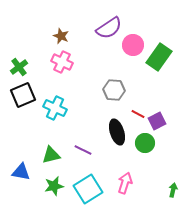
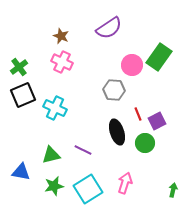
pink circle: moved 1 px left, 20 px down
red line: rotated 40 degrees clockwise
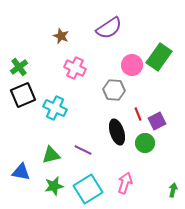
pink cross: moved 13 px right, 6 px down
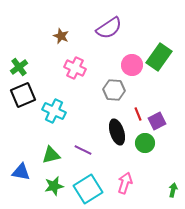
cyan cross: moved 1 px left, 3 px down
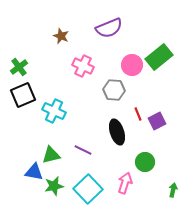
purple semicircle: rotated 12 degrees clockwise
green rectangle: rotated 16 degrees clockwise
pink cross: moved 8 px right, 2 px up
green circle: moved 19 px down
blue triangle: moved 13 px right
cyan square: rotated 12 degrees counterclockwise
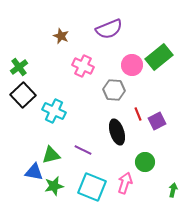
purple semicircle: moved 1 px down
black square: rotated 20 degrees counterclockwise
cyan square: moved 4 px right, 2 px up; rotated 24 degrees counterclockwise
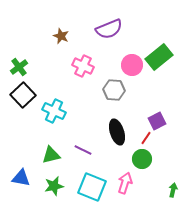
red line: moved 8 px right, 24 px down; rotated 56 degrees clockwise
green circle: moved 3 px left, 3 px up
blue triangle: moved 13 px left, 6 px down
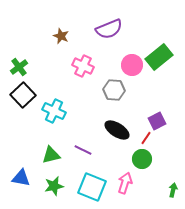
black ellipse: moved 2 px up; rotated 40 degrees counterclockwise
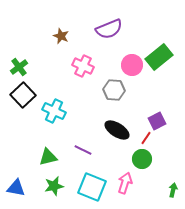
green triangle: moved 3 px left, 2 px down
blue triangle: moved 5 px left, 10 px down
